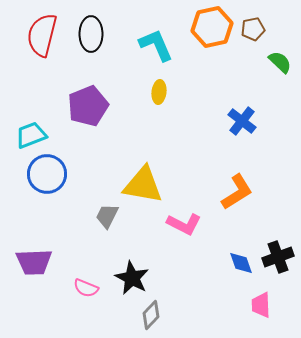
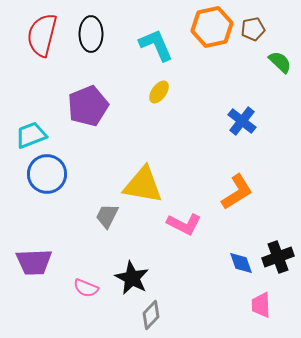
yellow ellipse: rotated 30 degrees clockwise
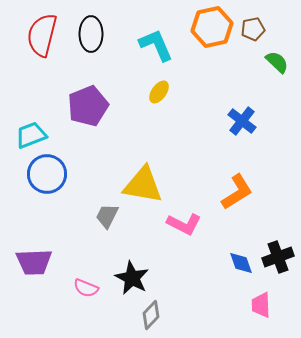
green semicircle: moved 3 px left
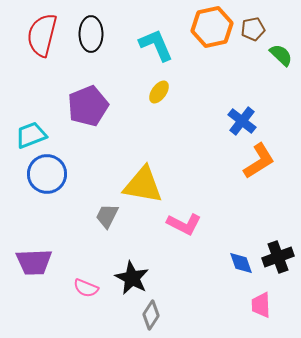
green semicircle: moved 4 px right, 7 px up
orange L-shape: moved 22 px right, 31 px up
gray diamond: rotated 12 degrees counterclockwise
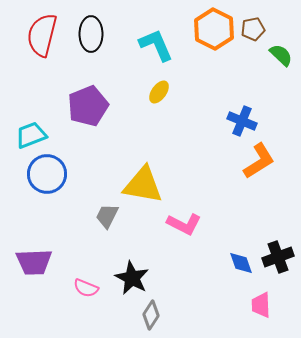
orange hexagon: moved 2 px right, 2 px down; rotated 21 degrees counterclockwise
blue cross: rotated 16 degrees counterclockwise
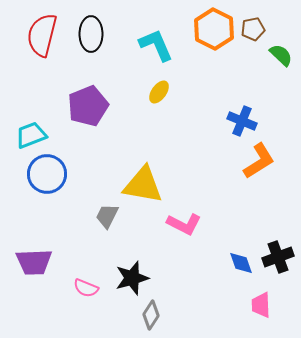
black star: rotated 28 degrees clockwise
